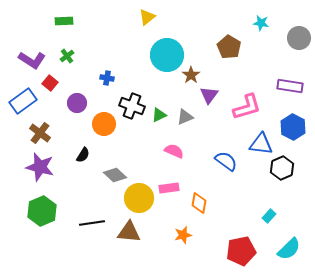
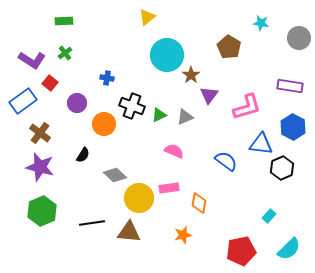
green cross: moved 2 px left, 3 px up
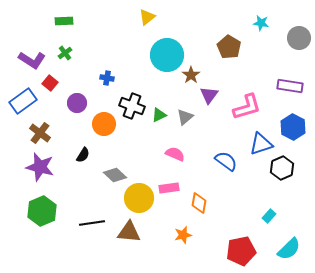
gray triangle: rotated 18 degrees counterclockwise
blue triangle: rotated 25 degrees counterclockwise
pink semicircle: moved 1 px right, 3 px down
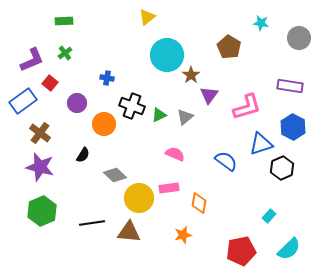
purple L-shape: rotated 56 degrees counterclockwise
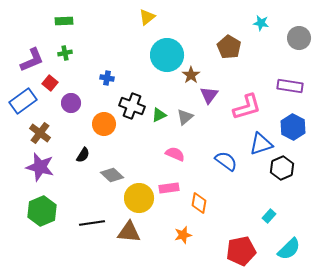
green cross: rotated 24 degrees clockwise
purple circle: moved 6 px left
gray diamond: moved 3 px left
